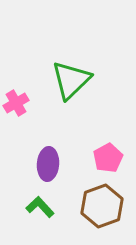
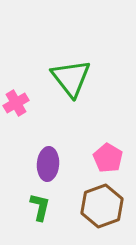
green triangle: moved 2 px up; rotated 24 degrees counterclockwise
pink pentagon: rotated 12 degrees counterclockwise
green L-shape: rotated 56 degrees clockwise
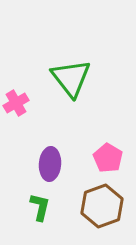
purple ellipse: moved 2 px right
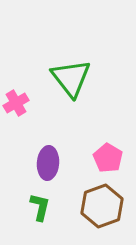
purple ellipse: moved 2 px left, 1 px up
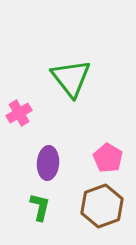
pink cross: moved 3 px right, 10 px down
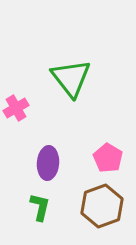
pink cross: moved 3 px left, 5 px up
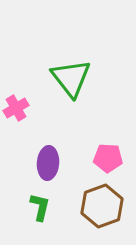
pink pentagon: rotated 28 degrees counterclockwise
